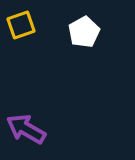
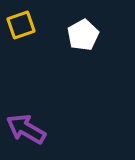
white pentagon: moved 1 px left, 3 px down
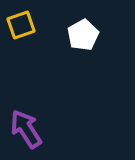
purple arrow: rotated 27 degrees clockwise
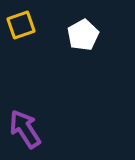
purple arrow: moved 1 px left
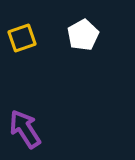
yellow square: moved 1 px right, 13 px down
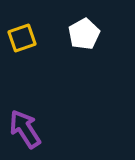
white pentagon: moved 1 px right, 1 px up
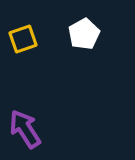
yellow square: moved 1 px right, 1 px down
